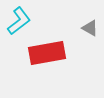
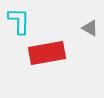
cyan L-shape: rotated 52 degrees counterclockwise
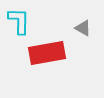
gray triangle: moved 7 px left
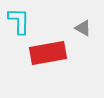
red rectangle: moved 1 px right
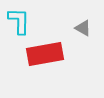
red rectangle: moved 3 px left, 1 px down
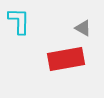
red rectangle: moved 21 px right, 5 px down
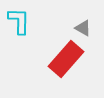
red rectangle: rotated 39 degrees counterclockwise
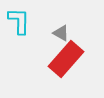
gray triangle: moved 22 px left, 5 px down
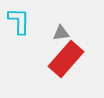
gray triangle: rotated 36 degrees counterclockwise
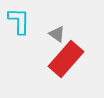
gray triangle: moved 4 px left, 1 px down; rotated 42 degrees clockwise
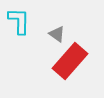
red rectangle: moved 4 px right, 2 px down
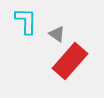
cyan L-shape: moved 7 px right
